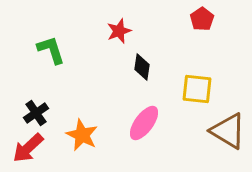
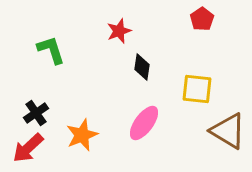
orange star: rotated 24 degrees clockwise
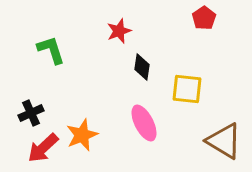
red pentagon: moved 2 px right, 1 px up
yellow square: moved 10 px left
black cross: moved 5 px left; rotated 10 degrees clockwise
pink ellipse: rotated 63 degrees counterclockwise
brown triangle: moved 4 px left, 10 px down
red arrow: moved 15 px right
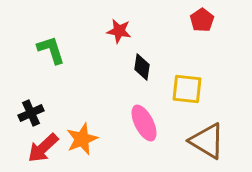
red pentagon: moved 2 px left, 2 px down
red star: rotated 30 degrees clockwise
orange star: moved 4 px down
brown triangle: moved 17 px left
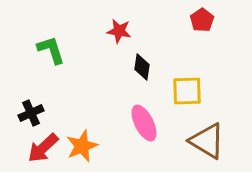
yellow square: moved 2 px down; rotated 8 degrees counterclockwise
orange star: moved 7 px down
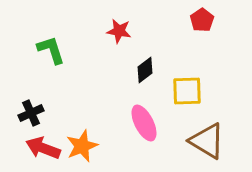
black diamond: moved 3 px right, 3 px down; rotated 44 degrees clockwise
red arrow: rotated 64 degrees clockwise
